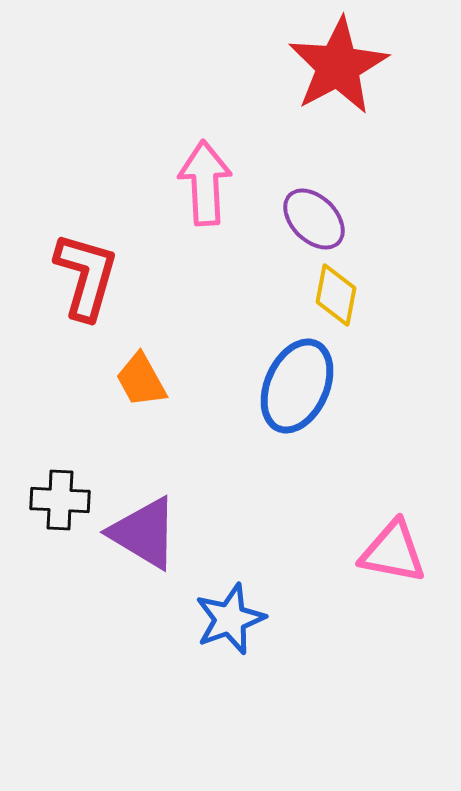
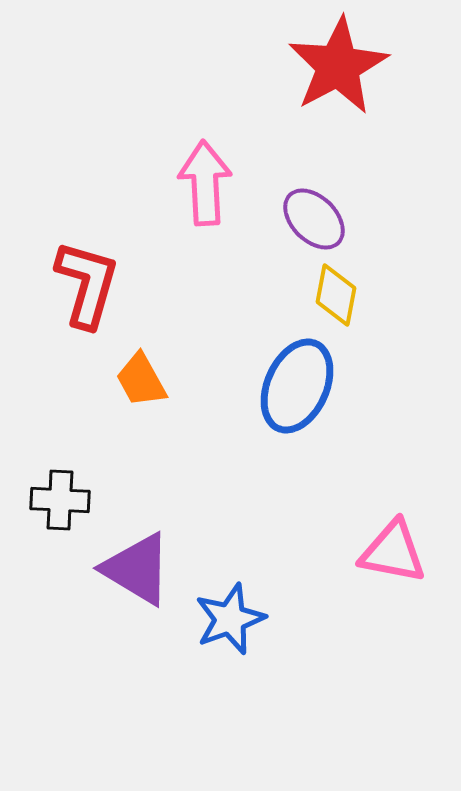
red L-shape: moved 1 px right, 8 px down
purple triangle: moved 7 px left, 36 px down
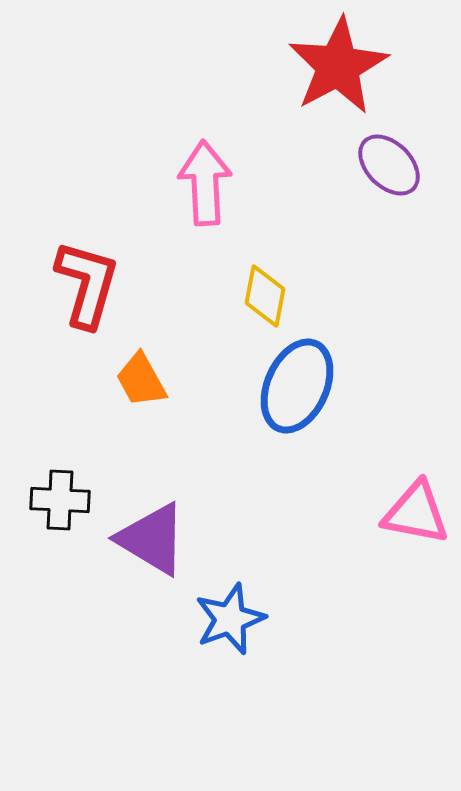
purple ellipse: moved 75 px right, 54 px up
yellow diamond: moved 71 px left, 1 px down
pink triangle: moved 23 px right, 39 px up
purple triangle: moved 15 px right, 30 px up
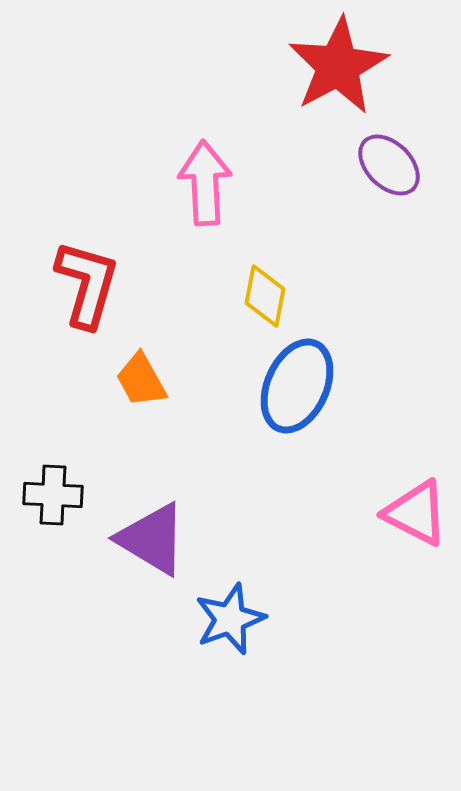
black cross: moved 7 px left, 5 px up
pink triangle: rotated 16 degrees clockwise
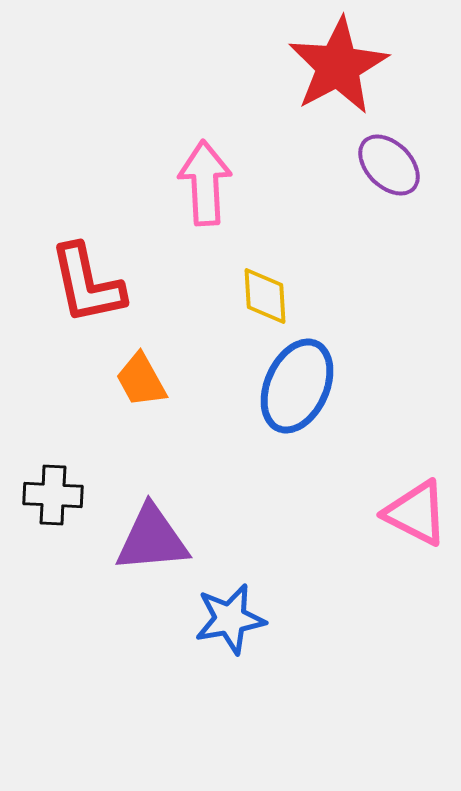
red L-shape: rotated 152 degrees clockwise
yellow diamond: rotated 14 degrees counterclockwise
purple triangle: rotated 36 degrees counterclockwise
blue star: rotated 10 degrees clockwise
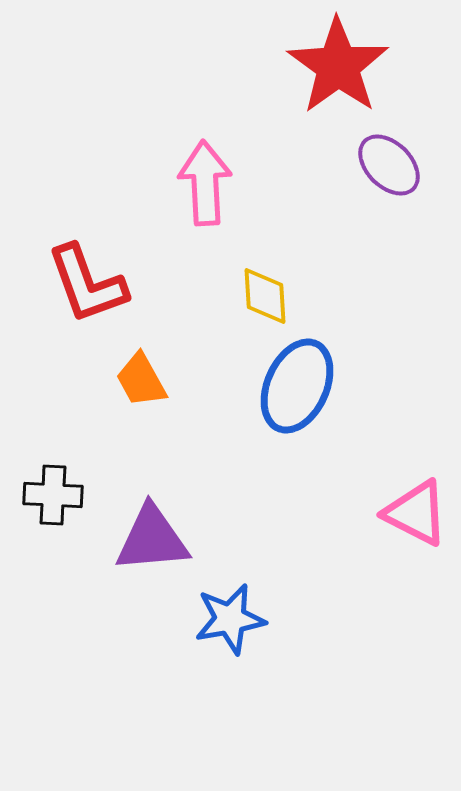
red star: rotated 8 degrees counterclockwise
red L-shape: rotated 8 degrees counterclockwise
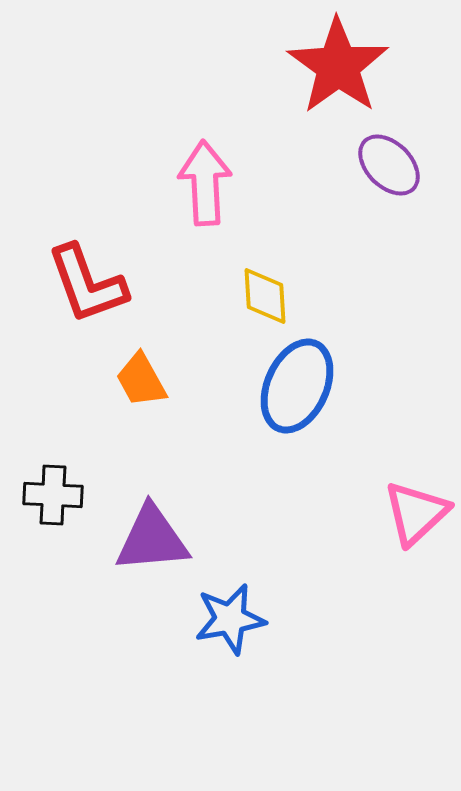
pink triangle: rotated 50 degrees clockwise
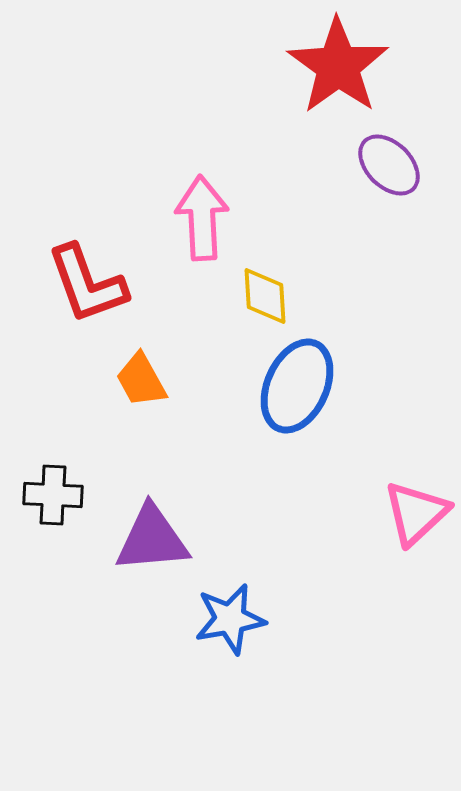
pink arrow: moved 3 px left, 35 px down
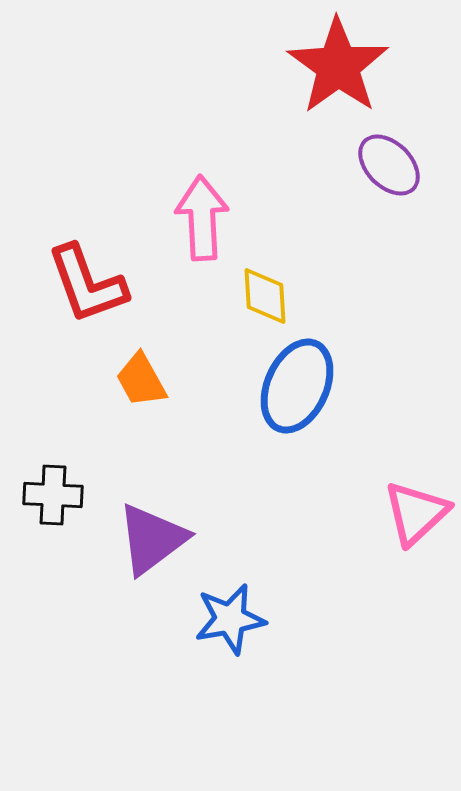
purple triangle: rotated 32 degrees counterclockwise
